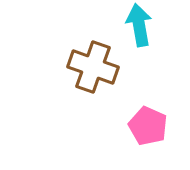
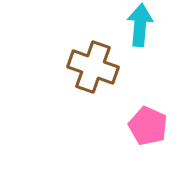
cyan arrow: moved 1 px right; rotated 15 degrees clockwise
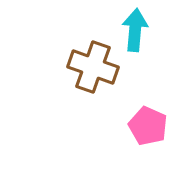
cyan arrow: moved 5 px left, 5 px down
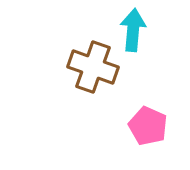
cyan arrow: moved 2 px left
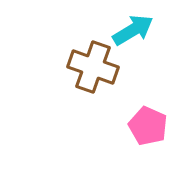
cyan arrow: rotated 54 degrees clockwise
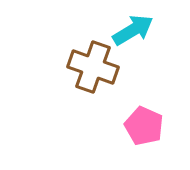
pink pentagon: moved 4 px left
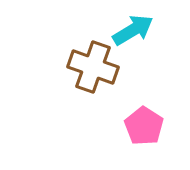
pink pentagon: rotated 9 degrees clockwise
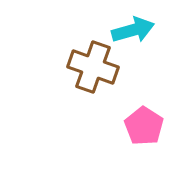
cyan arrow: rotated 15 degrees clockwise
